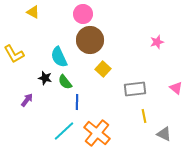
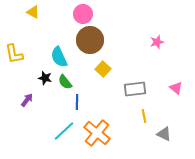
yellow L-shape: rotated 20 degrees clockwise
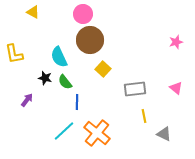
pink star: moved 19 px right
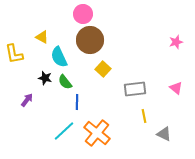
yellow triangle: moved 9 px right, 25 px down
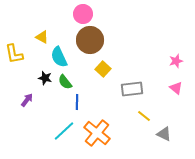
pink star: moved 19 px down
gray rectangle: moved 3 px left
yellow line: rotated 40 degrees counterclockwise
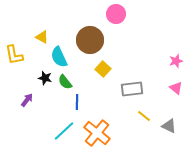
pink circle: moved 33 px right
yellow L-shape: moved 1 px down
gray triangle: moved 5 px right, 8 px up
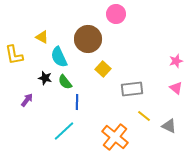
brown circle: moved 2 px left, 1 px up
orange cross: moved 18 px right, 4 px down
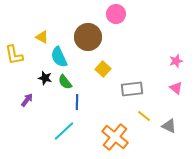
brown circle: moved 2 px up
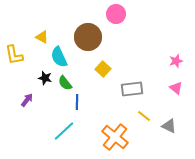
green semicircle: moved 1 px down
